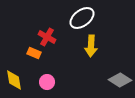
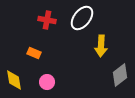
white ellipse: rotated 15 degrees counterclockwise
red cross: moved 17 px up; rotated 18 degrees counterclockwise
yellow arrow: moved 10 px right
gray diamond: moved 5 px up; rotated 70 degrees counterclockwise
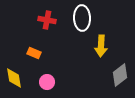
white ellipse: rotated 40 degrees counterclockwise
yellow diamond: moved 2 px up
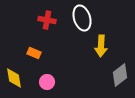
white ellipse: rotated 15 degrees counterclockwise
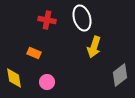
yellow arrow: moved 7 px left, 1 px down; rotated 15 degrees clockwise
